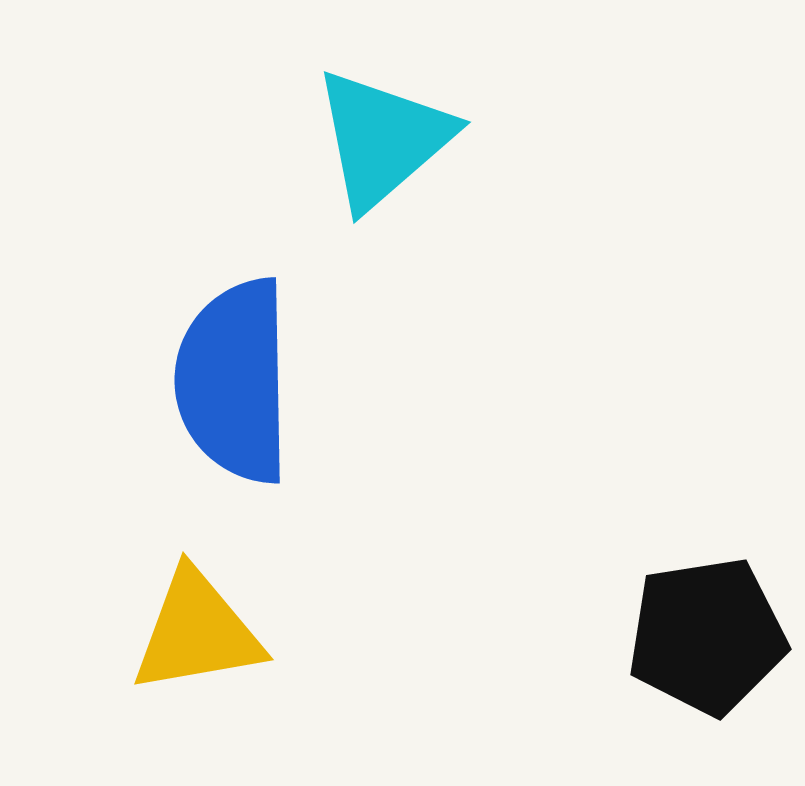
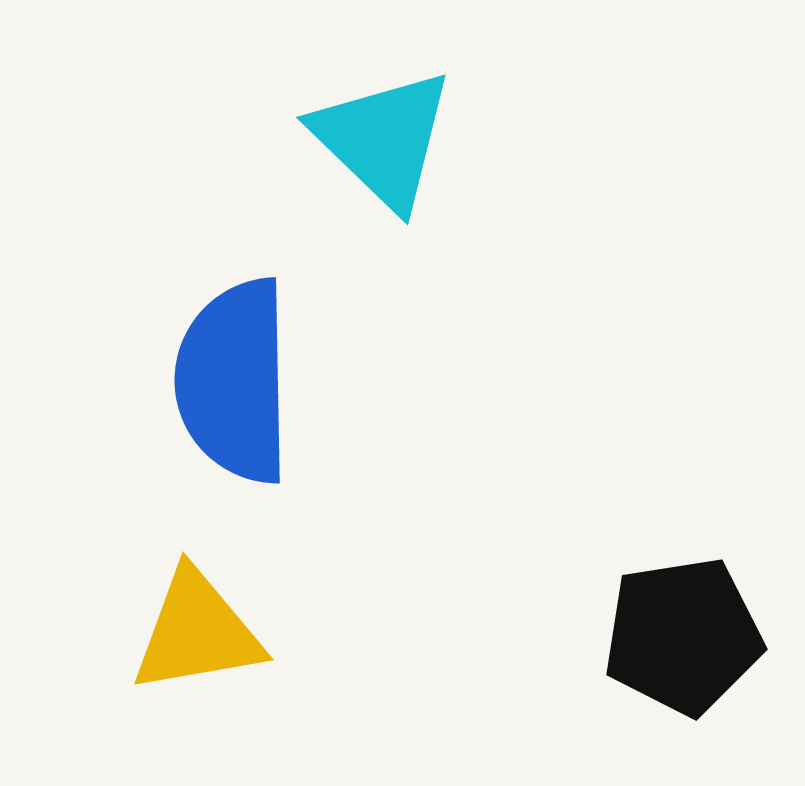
cyan triangle: rotated 35 degrees counterclockwise
black pentagon: moved 24 px left
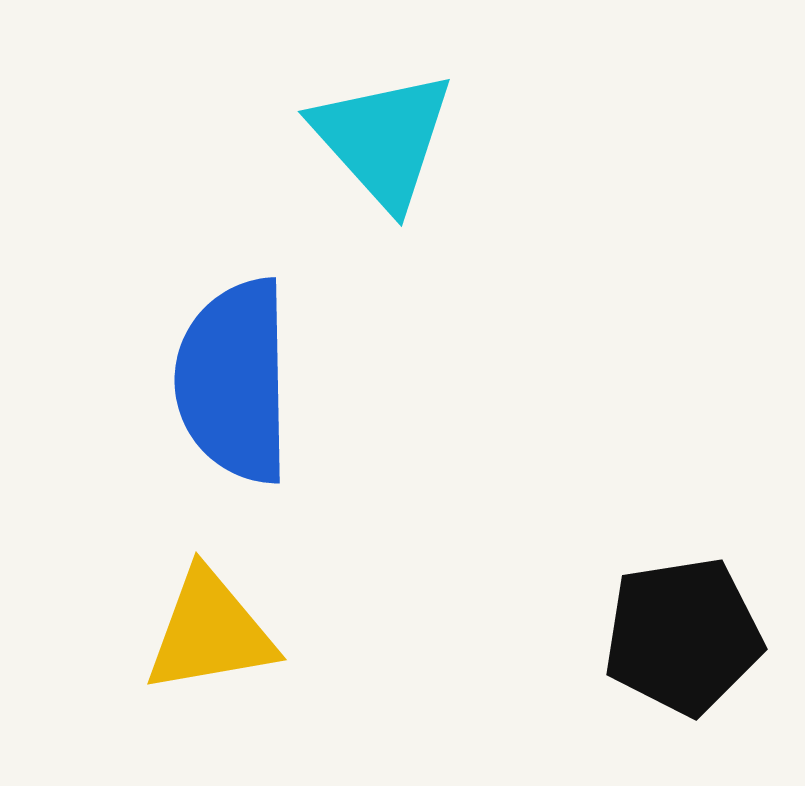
cyan triangle: rotated 4 degrees clockwise
yellow triangle: moved 13 px right
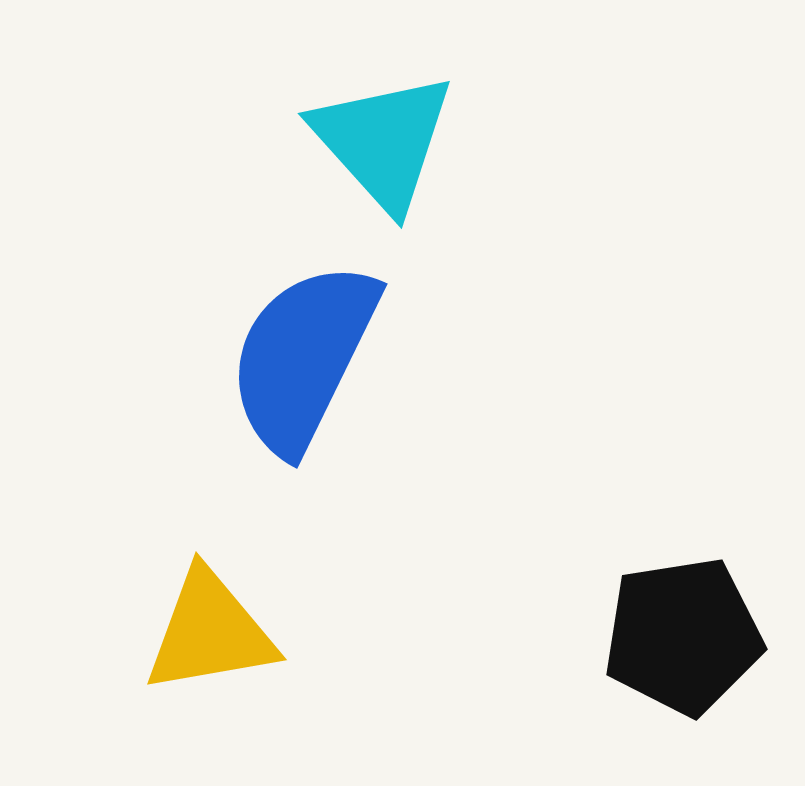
cyan triangle: moved 2 px down
blue semicircle: moved 69 px right, 24 px up; rotated 27 degrees clockwise
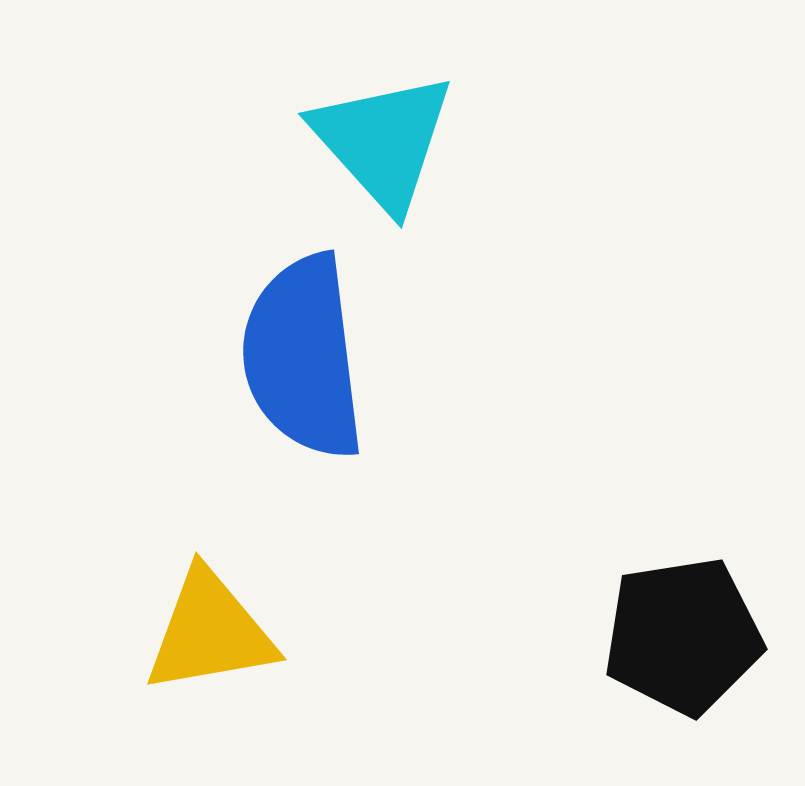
blue semicircle: rotated 33 degrees counterclockwise
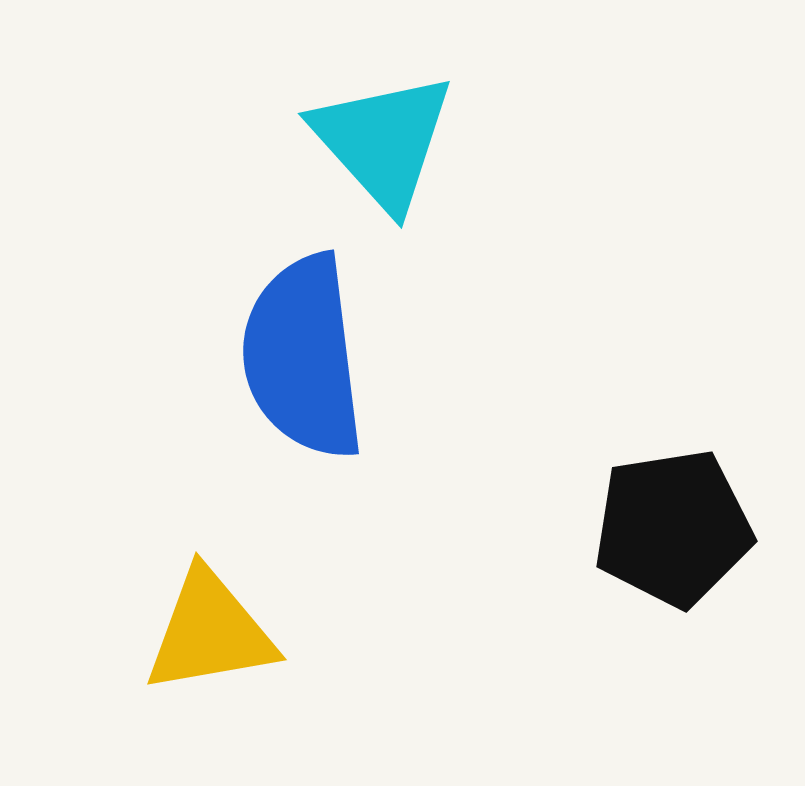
black pentagon: moved 10 px left, 108 px up
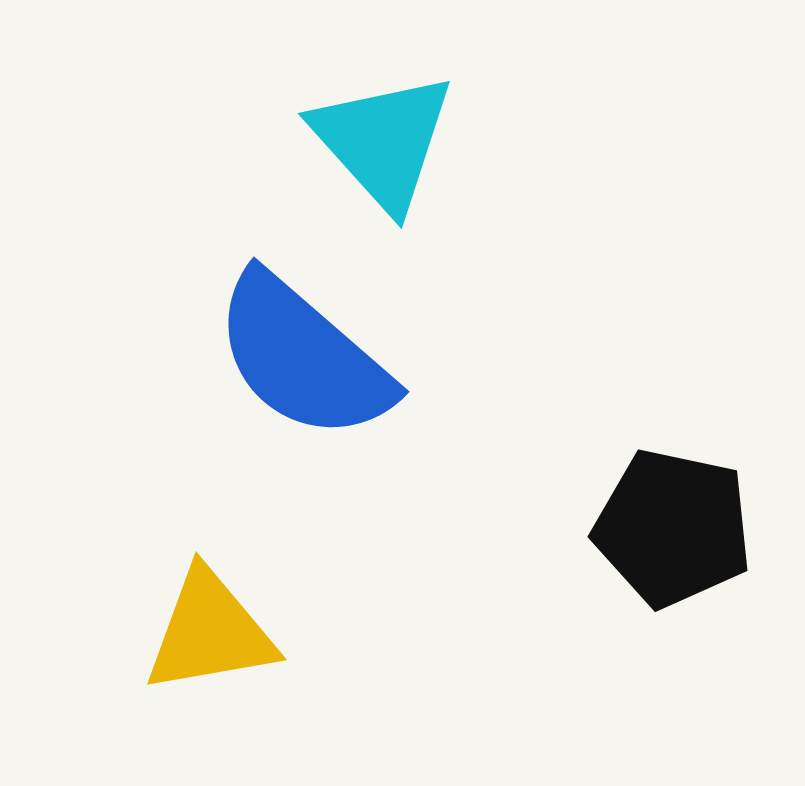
blue semicircle: rotated 42 degrees counterclockwise
black pentagon: rotated 21 degrees clockwise
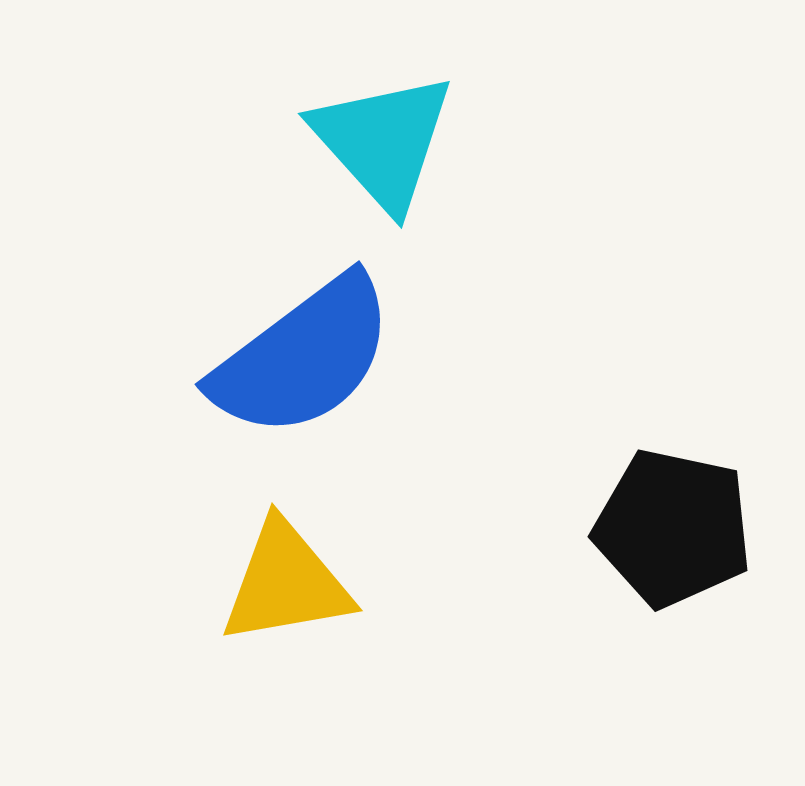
blue semicircle: rotated 78 degrees counterclockwise
yellow triangle: moved 76 px right, 49 px up
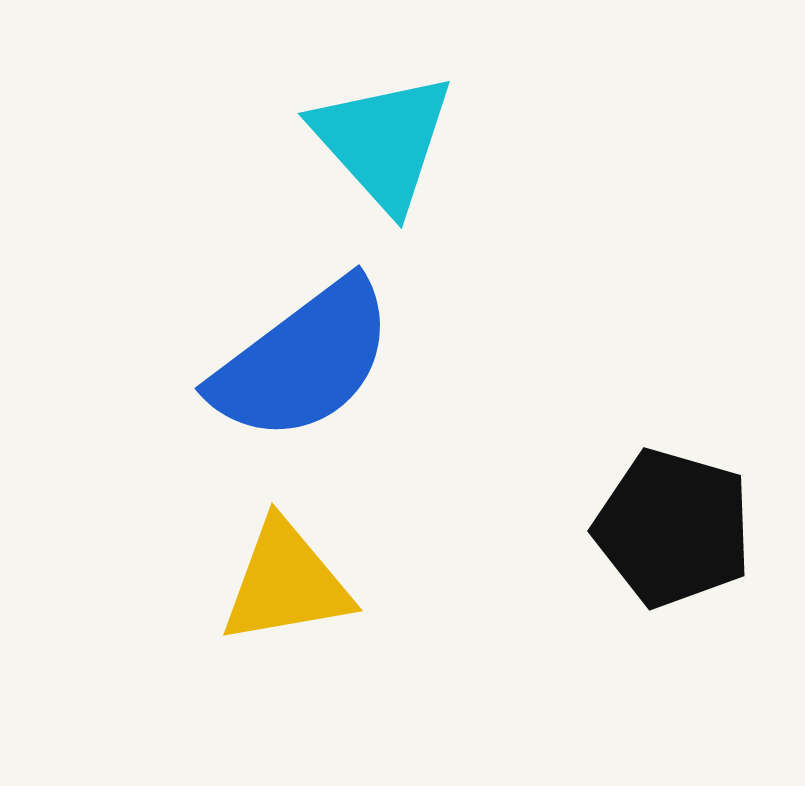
blue semicircle: moved 4 px down
black pentagon: rotated 4 degrees clockwise
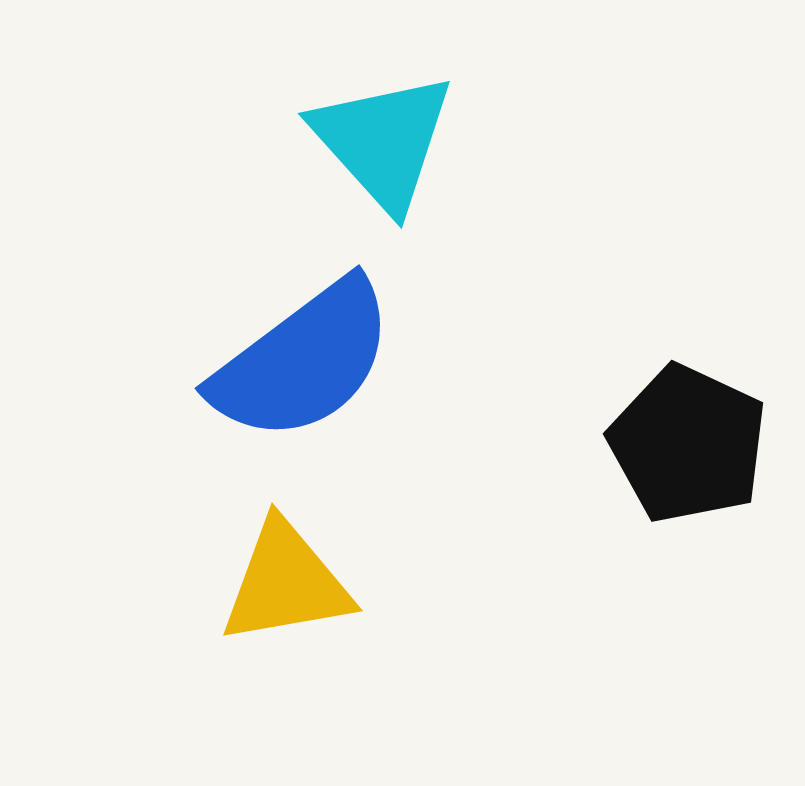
black pentagon: moved 15 px right, 84 px up; rotated 9 degrees clockwise
